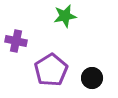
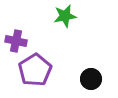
purple pentagon: moved 16 px left
black circle: moved 1 px left, 1 px down
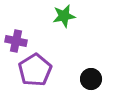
green star: moved 1 px left
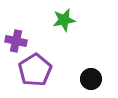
green star: moved 4 px down
